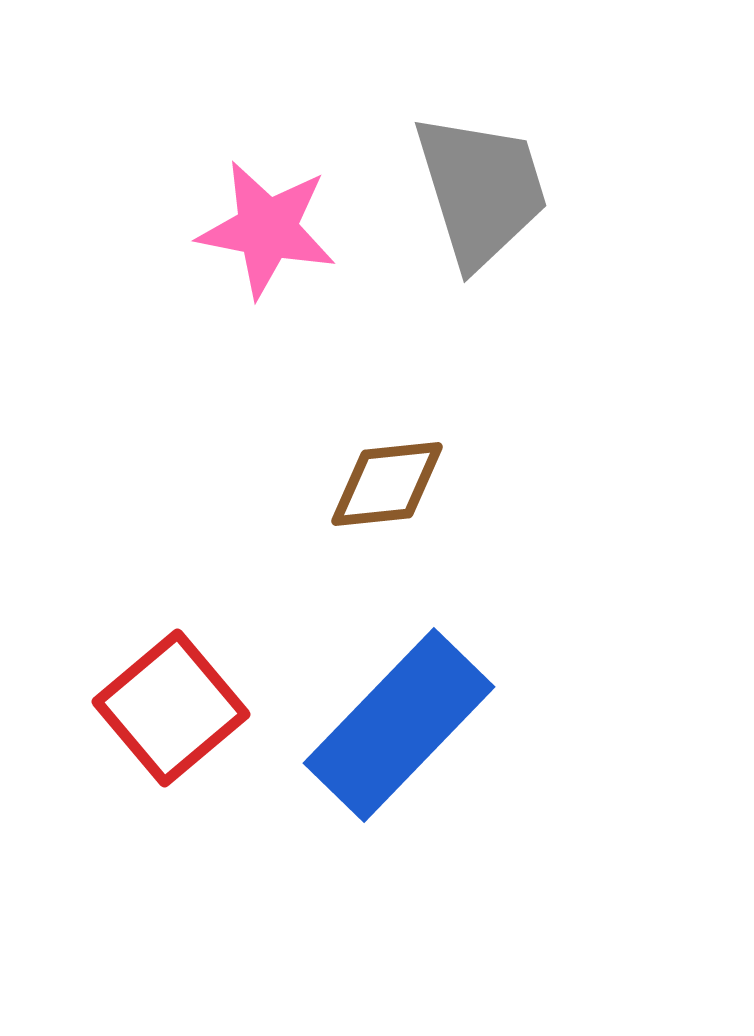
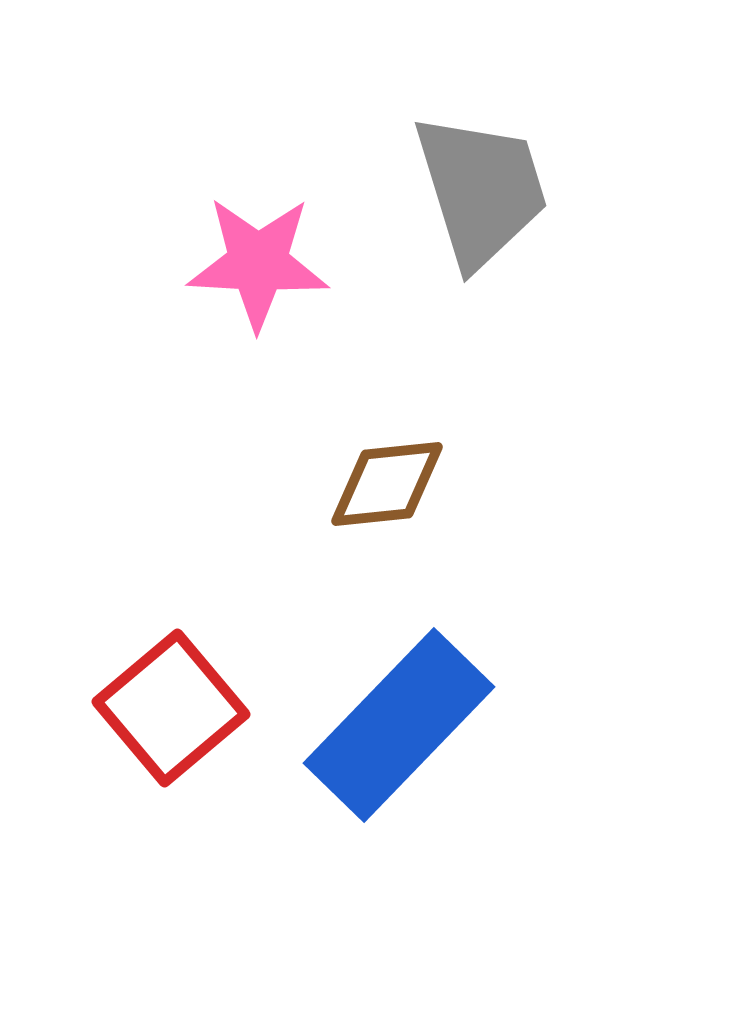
pink star: moved 9 px left, 34 px down; rotated 8 degrees counterclockwise
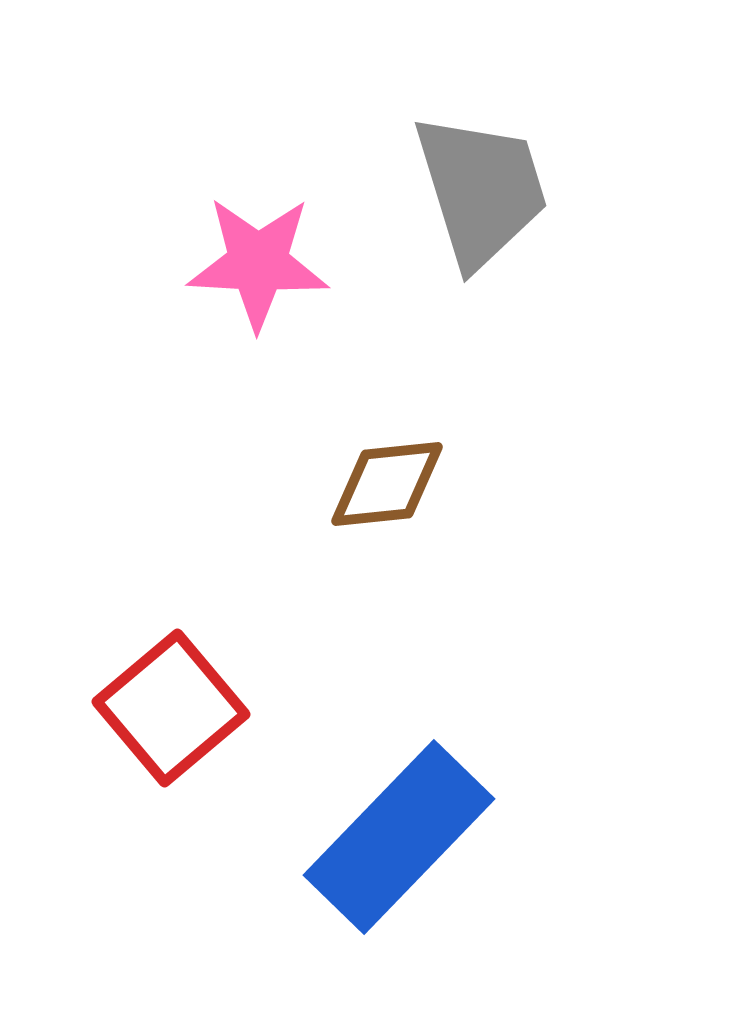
blue rectangle: moved 112 px down
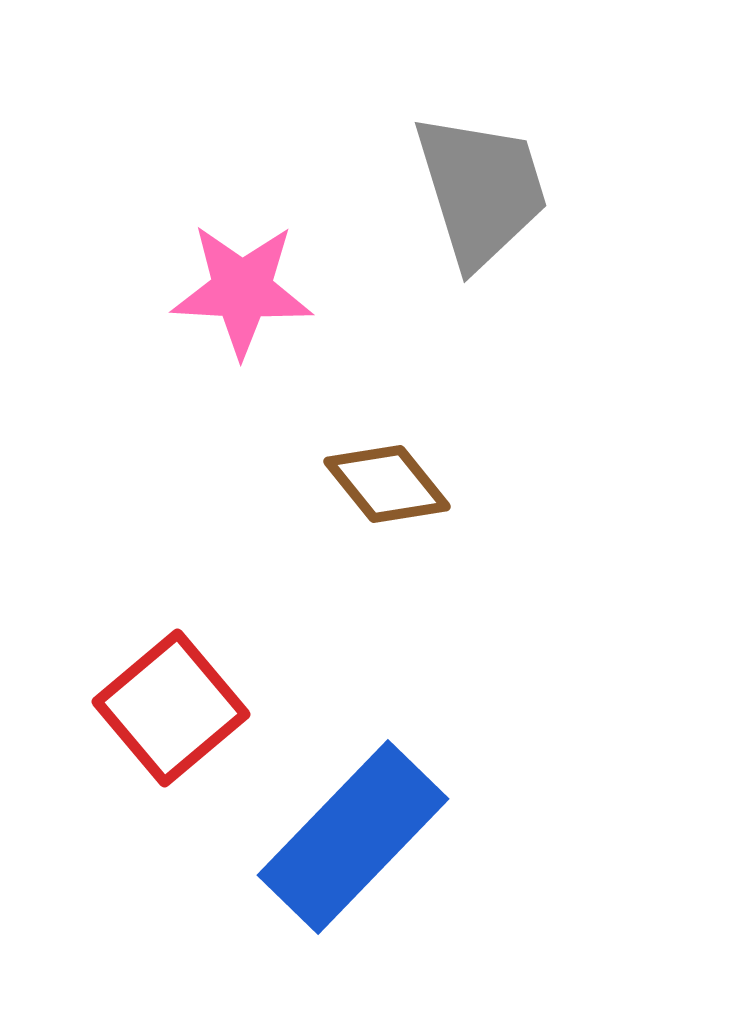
pink star: moved 16 px left, 27 px down
brown diamond: rotated 57 degrees clockwise
blue rectangle: moved 46 px left
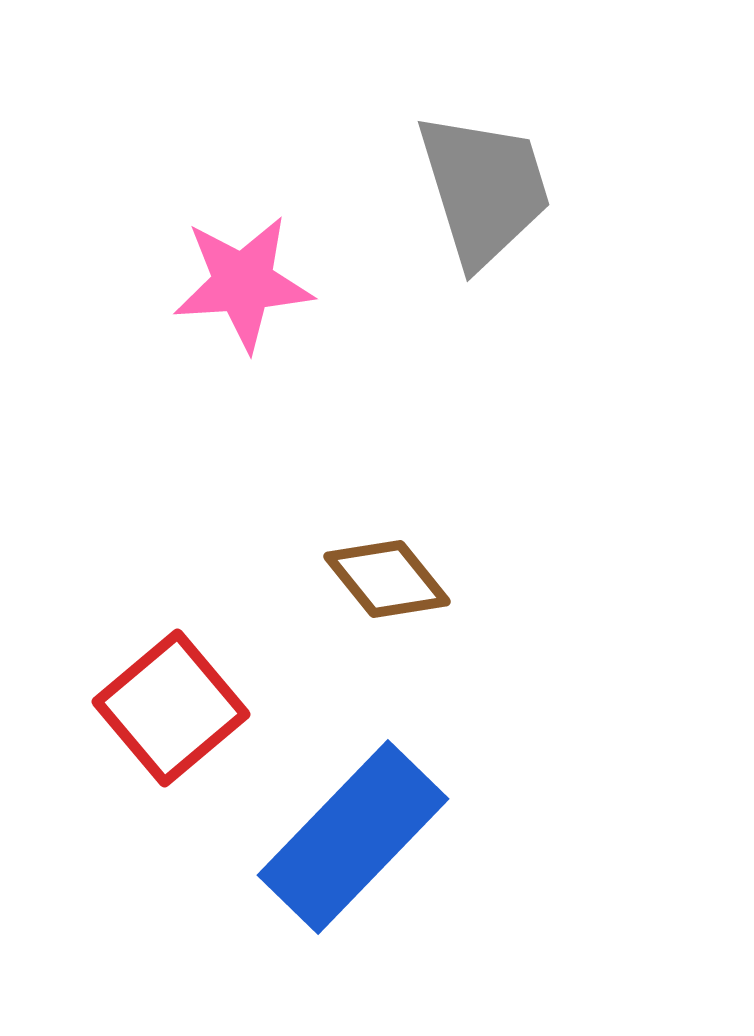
gray trapezoid: moved 3 px right, 1 px up
pink star: moved 1 px right, 7 px up; rotated 7 degrees counterclockwise
brown diamond: moved 95 px down
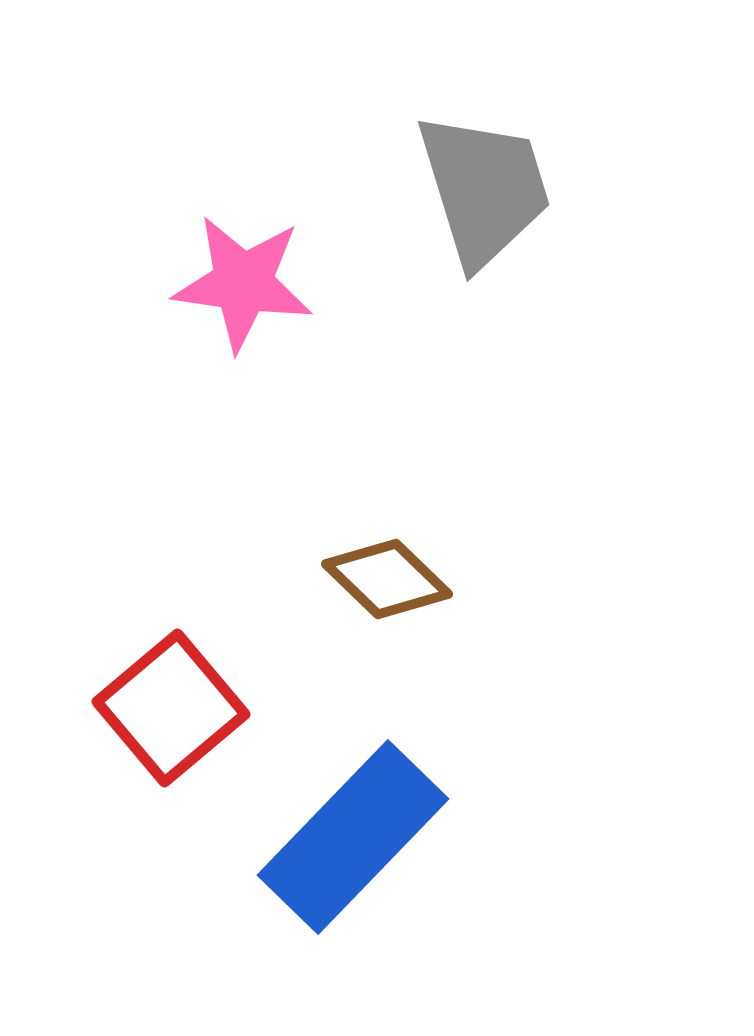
pink star: rotated 12 degrees clockwise
brown diamond: rotated 7 degrees counterclockwise
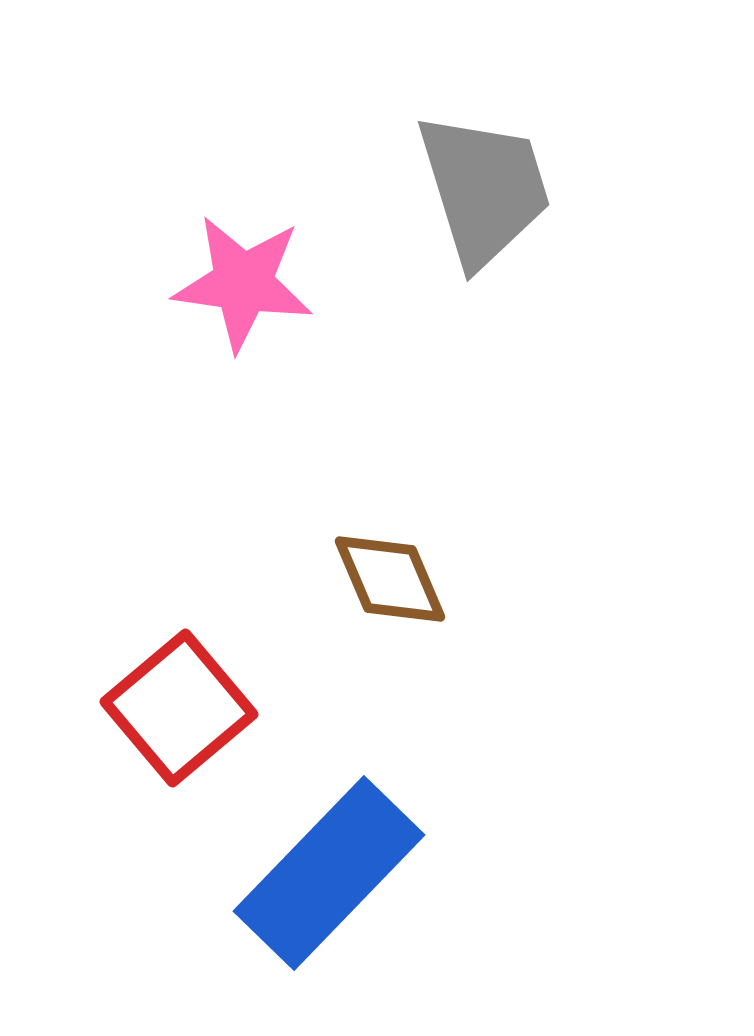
brown diamond: moved 3 px right; rotated 23 degrees clockwise
red square: moved 8 px right
blue rectangle: moved 24 px left, 36 px down
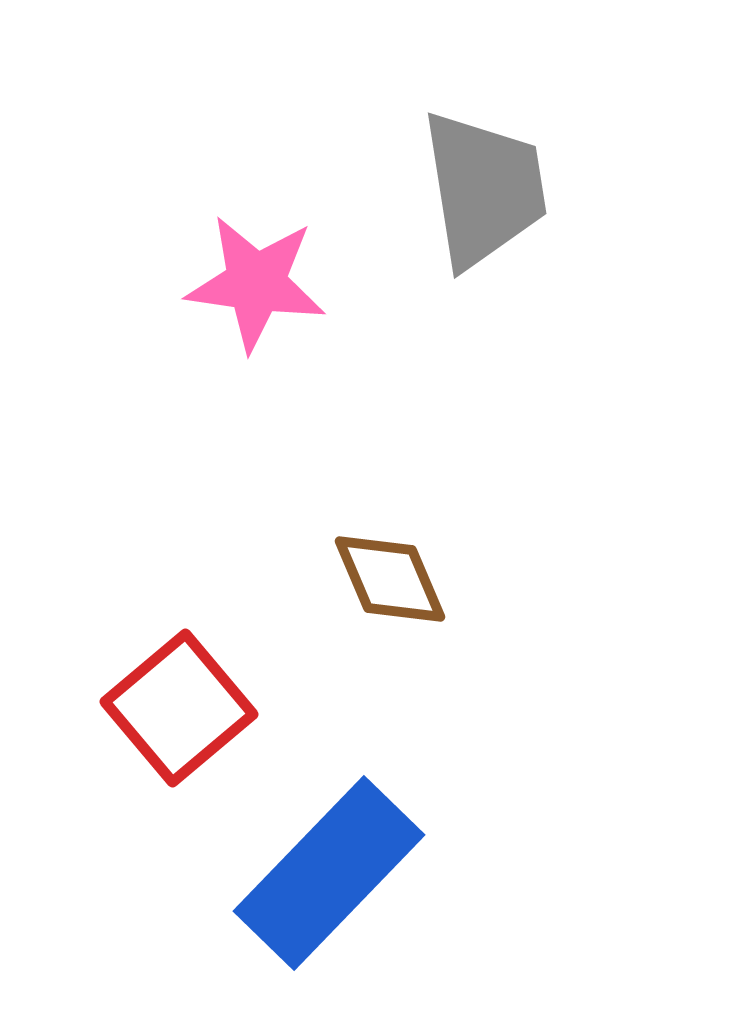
gray trapezoid: rotated 8 degrees clockwise
pink star: moved 13 px right
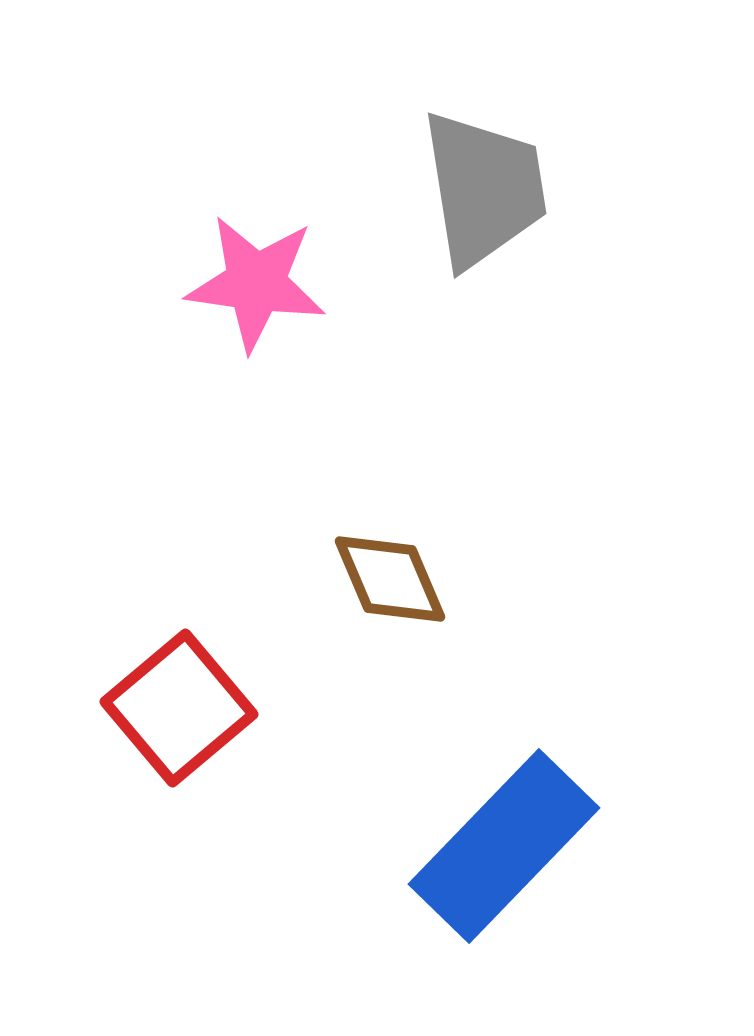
blue rectangle: moved 175 px right, 27 px up
